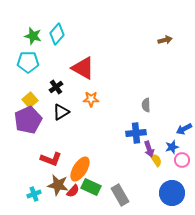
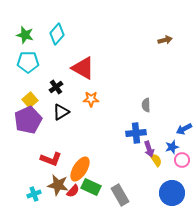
green star: moved 8 px left, 1 px up
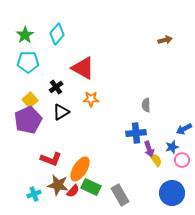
green star: rotated 24 degrees clockwise
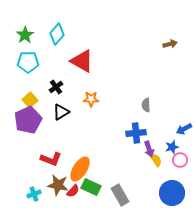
brown arrow: moved 5 px right, 4 px down
red triangle: moved 1 px left, 7 px up
pink circle: moved 2 px left
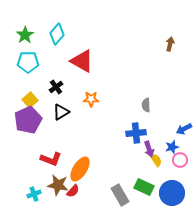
brown arrow: rotated 64 degrees counterclockwise
green rectangle: moved 53 px right
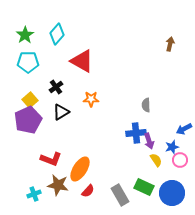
purple arrow: moved 8 px up
red semicircle: moved 15 px right
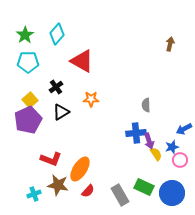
yellow semicircle: moved 6 px up
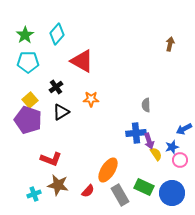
purple pentagon: rotated 28 degrees counterclockwise
orange ellipse: moved 28 px right, 1 px down
